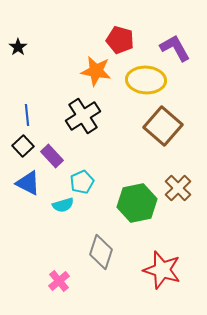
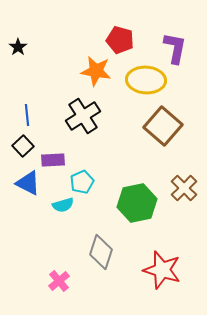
purple L-shape: rotated 40 degrees clockwise
purple rectangle: moved 1 px right, 4 px down; rotated 50 degrees counterclockwise
brown cross: moved 6 px right
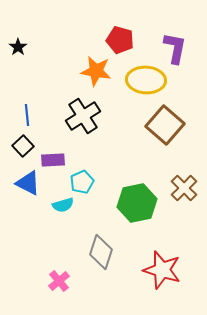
brown square: moved 2 px right, 1 px up
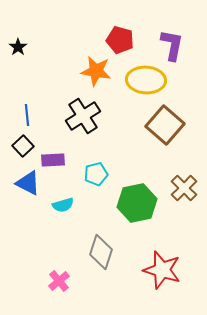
purple L-shape: moved 3 px left, 3 px up
cyan pentagon: moved 14 px right, 8 px up; rotated 10 degrees clockwise
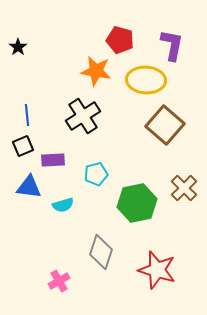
black square: rotated 20 degrees clockwise
blue triangle: moved 1 px right, 4 px down; rotated 20 degrees counterclockwise
red star: moved 5 px left
pink cross: rotated 10 degrees clockwise
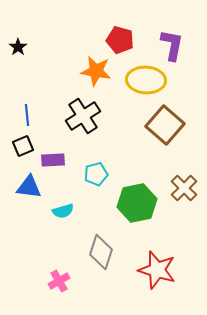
cyan semicircle: moved 6 px down
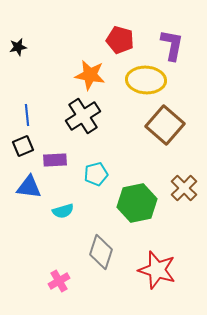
black star: rotated 24 degrees clockwise
orange star: moved 6 px left, 4 px down
purple rectangle: moved 2 px right
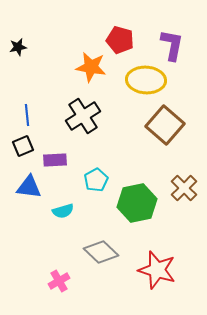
orange star: moved 1 px right, 8 px up
cyan pentagon: moved 6 px down; rotated 15 degrees counterclockwise
gray diamond: rotated 64 degrees counterclockwise
